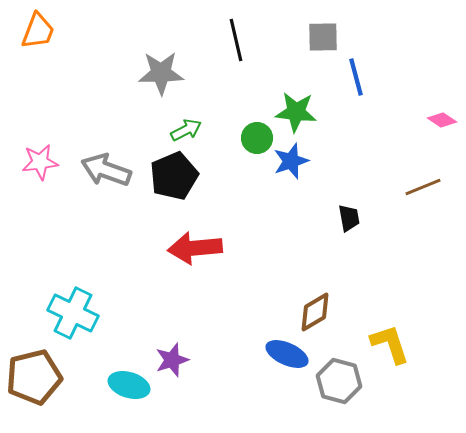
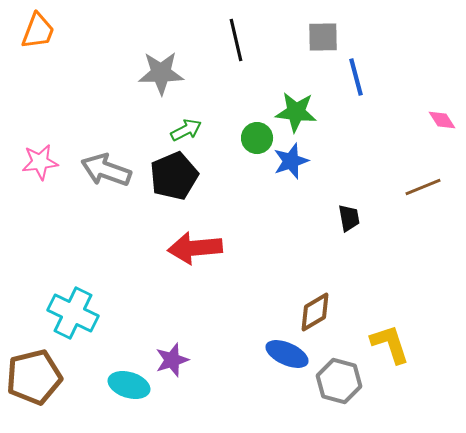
pink diamond: rotated 24 degrees clockwise
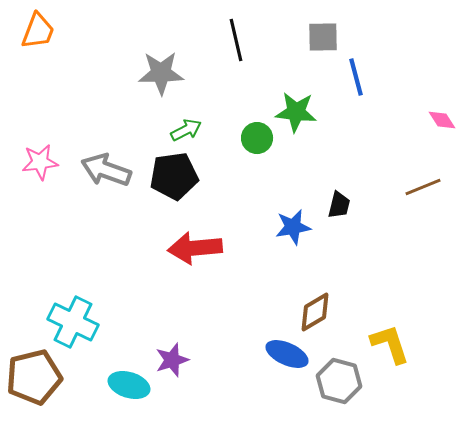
blue star: moved 2 px right, 66 px down; rotated 9 degrees clockwise
black pentagon: rotated 15 degrees clockwise
black trapezoid: moved 10 px left, 13 px up; rotated 24 degrees clockwise
cyan cross: moved 9 px down
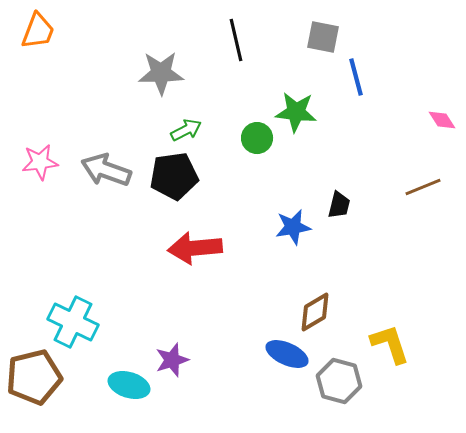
gray square: rotated 12 degrees clockwise
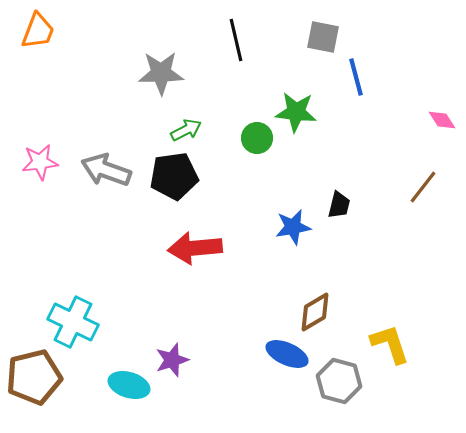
brown line: rotated 30 degrees counterclockwise
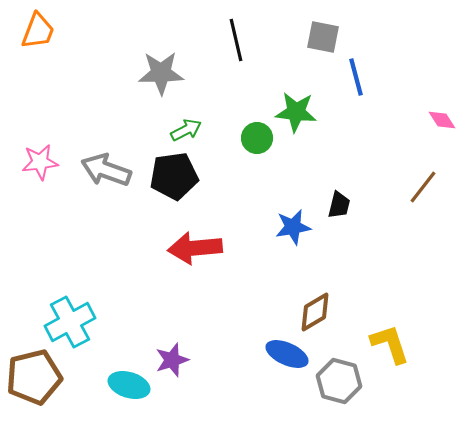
cyan cross: moved 3 px left; rotated 36 degrees clockwise
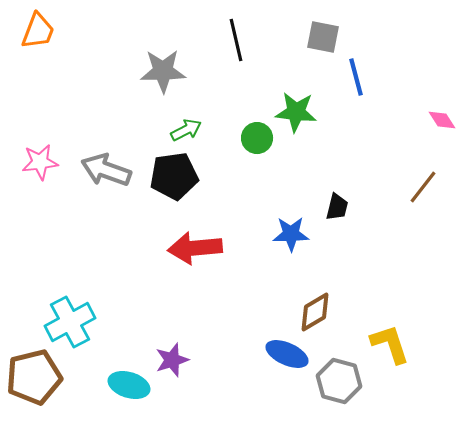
gray star: moved 2 px right, 2 px up
black trapezoid: moved 2 px left, 2 px down
blue star: moved 2 px left, 7 px down; rotated 9 degrees clockwise
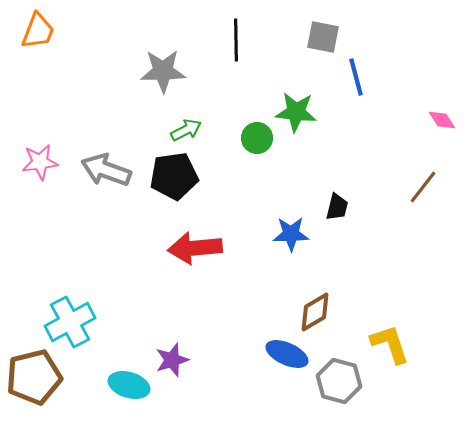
black line: rotated 12 degrees clockwise
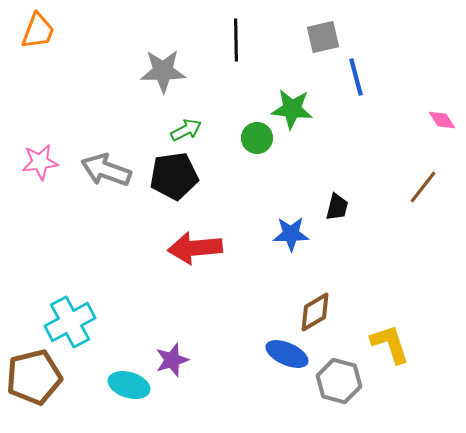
gray square: rotated 24 degrees counterclockwise
green star: moved 4 px left, 3 px up
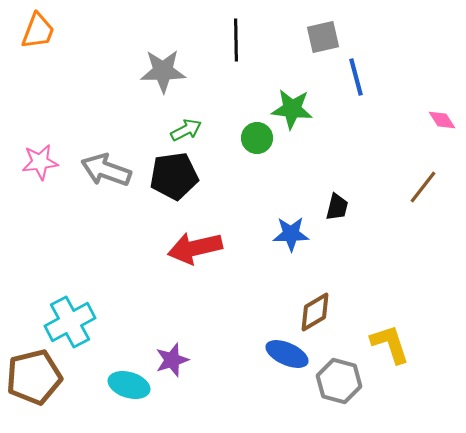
red arrow: rotated 8 degrees counterclockwise
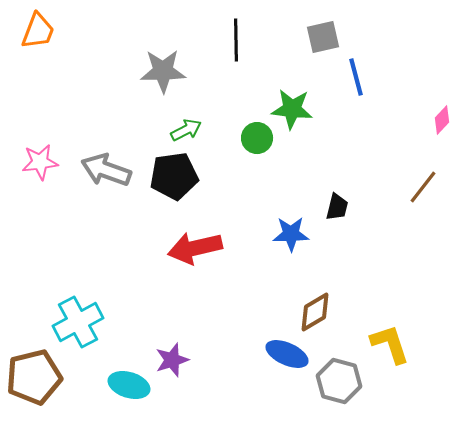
pink diamond: rotated 76 degrees clockwise
cyan cross: moved 8 px right
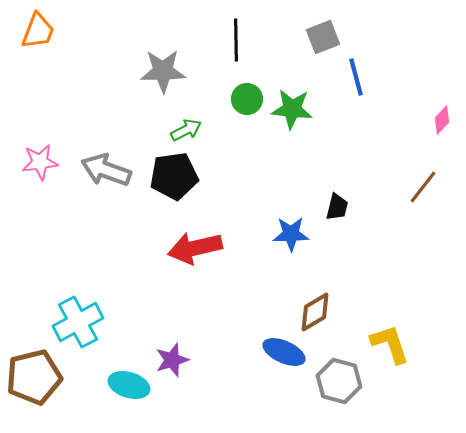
gray square: rotated 8 degrees counterclockwise
green circle: moved 10 px left, 39 px up
blue ellipse: moved 3 px left, 2 px up
